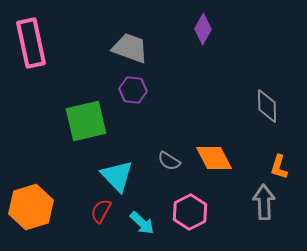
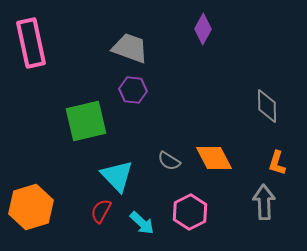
orange L-shape: moved 2 px left, 4 px up
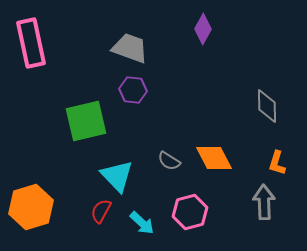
pink hexagon: rotated 12 degrees clockwise
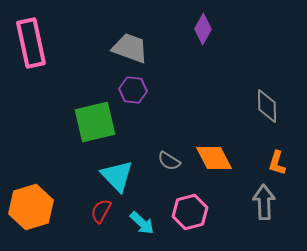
green square: moved 9 px right, 1 px down
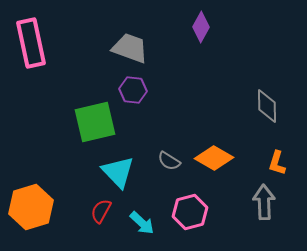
purple diamond: moved 2 px left, 2 px up
orange diamond: rotated 33 degrees counterclockwise
cyan triangle: moved 1 px right, 4 px up
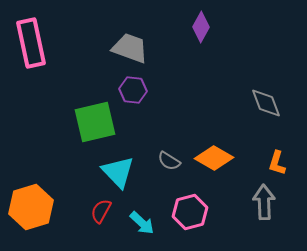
gray diamond: moved 1 px left, 3 px up; rotated 20 degrees counterclockwise
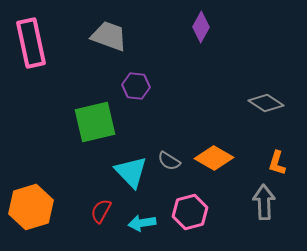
gray trapezoid: moved 21 px left, 12 px up
purple hexagon: moved 3 px right, 4 px up
gray diamond: rotated 36 degrees counterclockwise
cyan triangle: moved 13 px right
cyan arrow: rotated 128 degrees clockwise
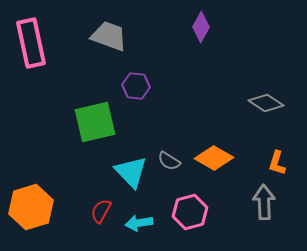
cyan arrow: moved 3 px left
